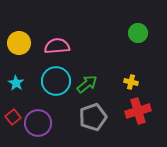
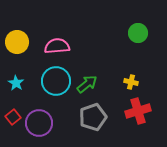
yellow circle: moved 2 px left, 1 px up
purple circle: moved 1 px right
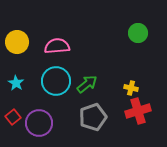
yellow cross: moved 6 px down
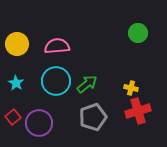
yellow circle: moved 2 px down
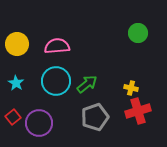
gray pentagon: moved 2 px right
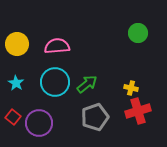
cyan circle: moved 1 px left, 1 px down
red square: rotated 14 degrees counterclockwise
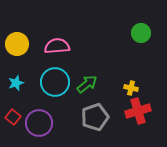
green circle: moved 3 px right
cyan star: rotated 21 degrees clockwise
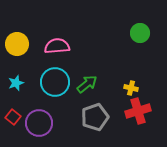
green circle: moved 1 px left
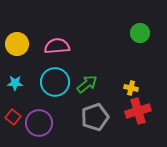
cyan star: moved 1 px left; rotated 21 degrees clockwise
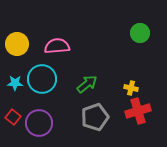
cyan circle: moved 13 px left, 3 px up
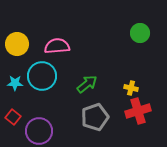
cyan circle: moved 3 px up
purple circle: moved 8 px down
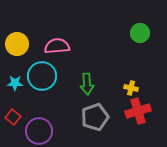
green arrow: rotated 125 degrees clockwise
